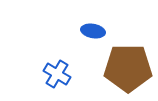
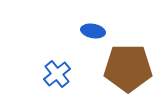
blue cross: rotated 20 degrees clockwise
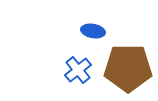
blue cross: moved 21 px right, 4 px up
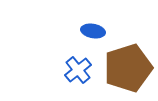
brown pentagon: rotated 18 degrees counterclockwise
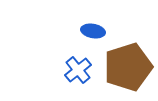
brown pentagon: moved 1 px up
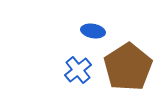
brown pentagon: rotated 15 degrees counterclockwise
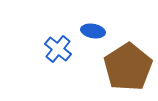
blue cross: moved 20 px left, 21 px up; rotated 12 degrees counterclockwise
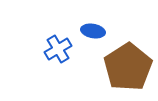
blue cross: rotated 20 degrees clockwise
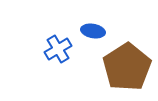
brown pentagon: moved 1 px left
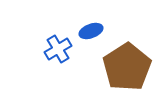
blue ellipse: moved 2 px left; rotated 30 degrees counterclockwise
